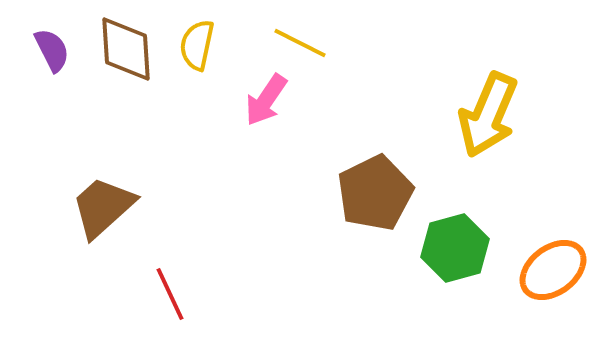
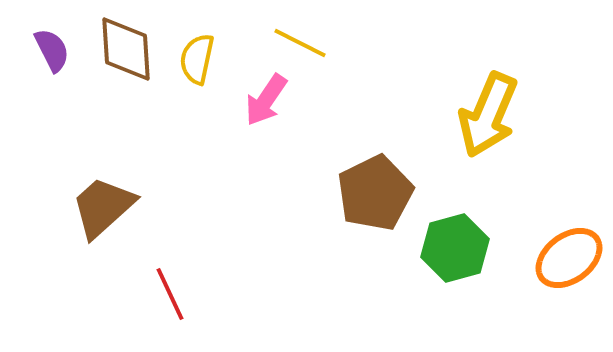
yellow semicircle: moved 14 px down
orange ellipse: moved 16 px right, 12 px up
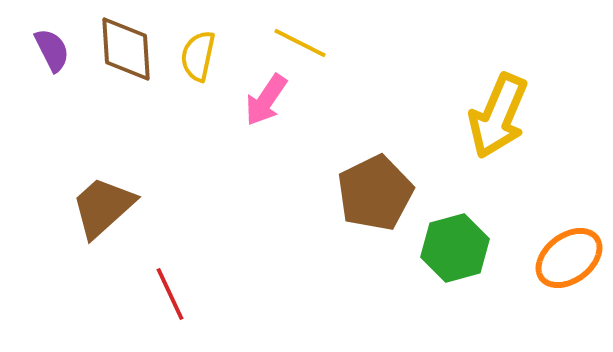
yellow semicircle: moved 1 px right, 3 px up
yellow arrow: moved 10 px right, 1 px down
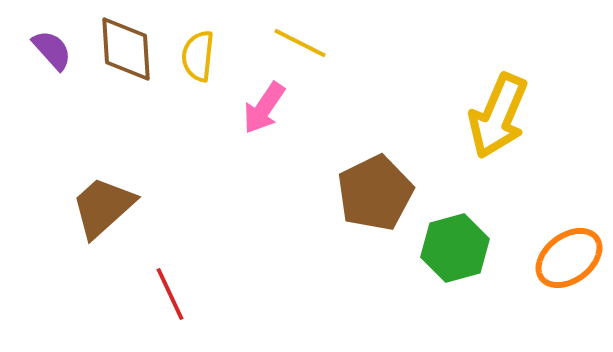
purple semicircle: rotated 15 degrees counterclockwise
yellow semicircle: rotated 6 degrees counterclockwise
pink arrow: moved 2 px left, 8 px down
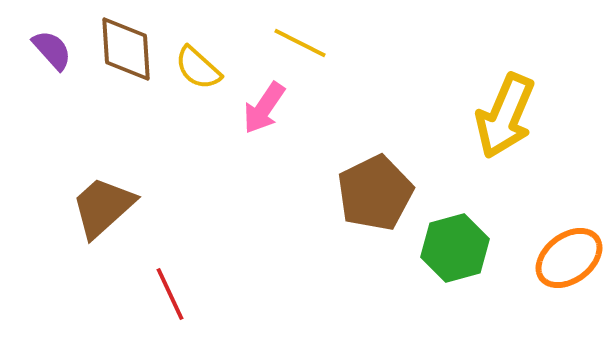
yellow semicircle: moved 12 px down; rotated 54 degrees counterclockwise
yellow arrow: moved 7 px right
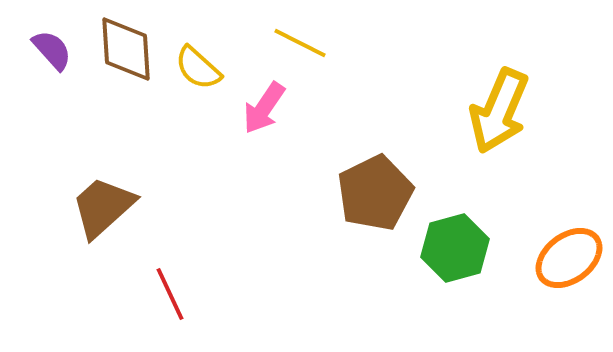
yellow arrow: moved 6 px left, 5 px up
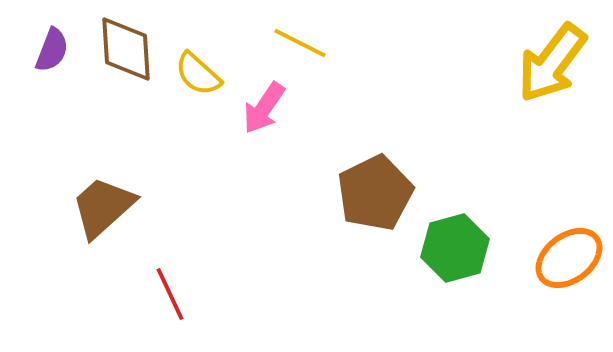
purple semicircle: rotated 63 degrees clockwise
yellow semicircle: moved 6 px down
yellow arrow: moved 53 px right, 48 px up; rotated 14 degrees clockwise
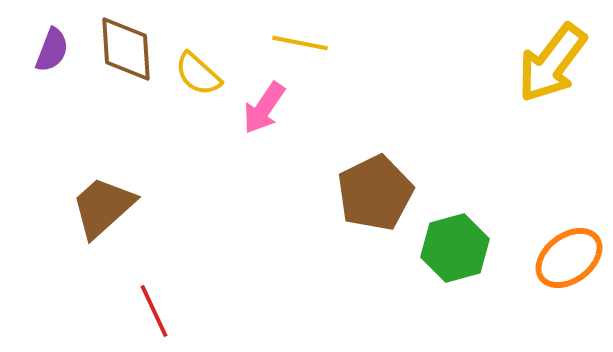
yellow line: rotated 16 degrees counterclockwise
red line: moved 16 px left, 17 px down
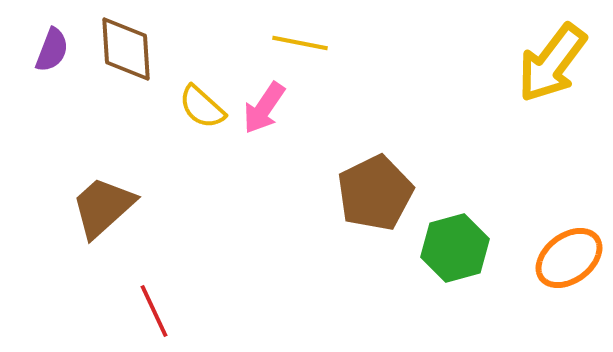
yellow semicircle: moved 4 px right, 33 px down
